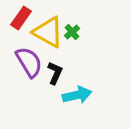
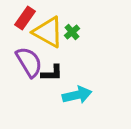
red rectangle: moved 4 px right
black L-shape: moved 3 px left; rotated 65 degrees clockwise
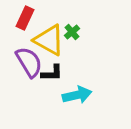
red rectangle: rotated 10 degrees counterclockwise
yellow triangle: moved 1 px right, 8 px down
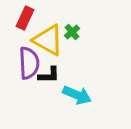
yellow triangle: moved 1 px left
purple semicircle: moved 1 px down; rotated 28 degrees clockwise
black L-shape: moved 3 px left, 2 px down
cyan arrow: rotated 36 degrees clockwise
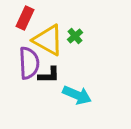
green cross: moved 3 px right, 4 px down
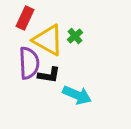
black L-shape: rotated 10 degrees clockwise
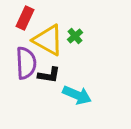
purple semicircle: moved 3 px left
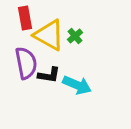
red rectangle: rotated 35 degrees counterclockwise
yellow triangle: moved 1 px right, 5 px up
purple semicircle: rotated 8 degrees counterclockwise
cyan arrow: moved 10 px up
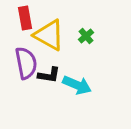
green cross: moved 11 px right
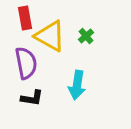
yellow triangle: moved 1 px right, 1 px down
black L-shape: moved 17 px left, 23 px down
cyan arrow: rotated 76 degrees clockwise
